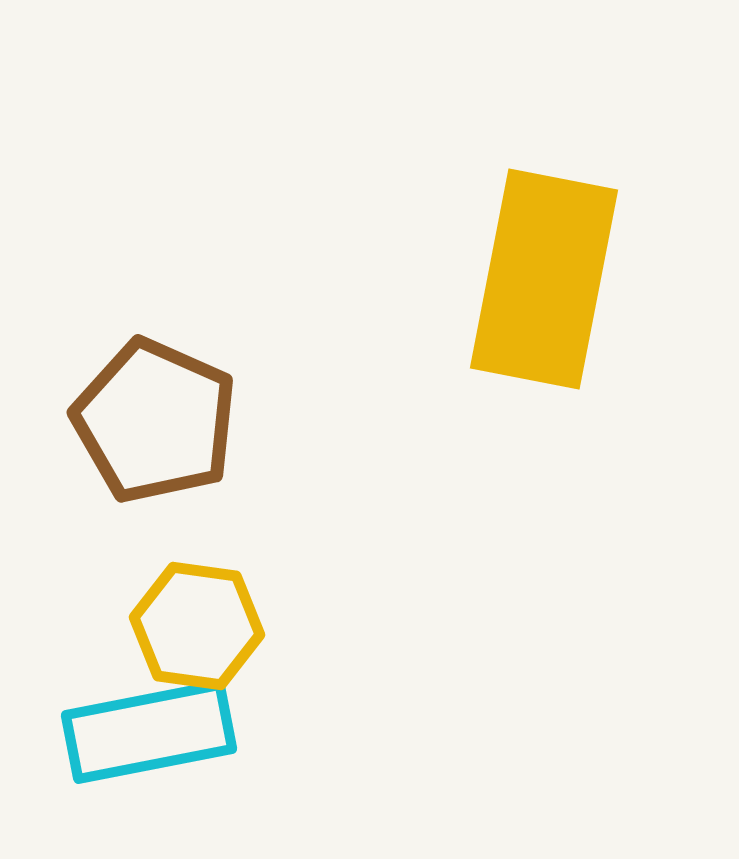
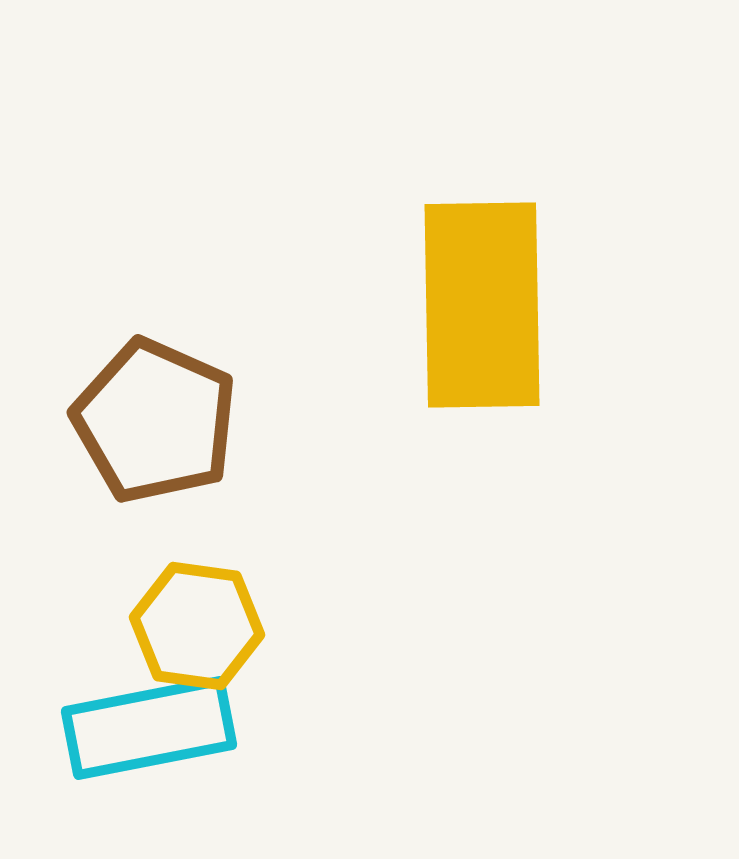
yellow rectangle: moved 62 px left, 26 px down; rotated 12 degrees counterclockwise
cyan rectangle: moved 4 px up
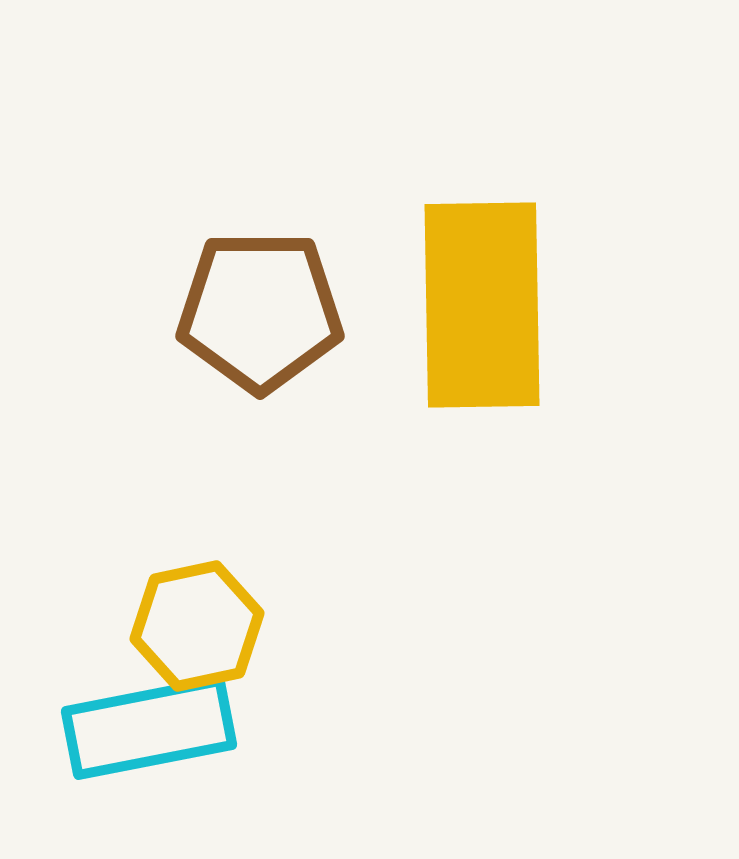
brown pentagon: moved 105 px right, 110 px up; rotated 24 degrees counterclockwise
yellow hexagon: rotated 20 degrees counterclockwise
